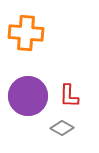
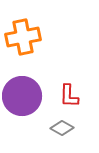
orange cross: moved 3 px left, 4 px down; rotated 16 degrees counterclockwise
purple circle: moved 6 px left
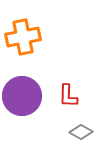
red L-shape: moved 1 px left
gray diamond: moved 19 px right, 4 px down
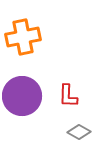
gray diamond: moved 2 px left
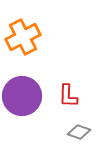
orange cross: rotated 16 degrees counterclockwise
gray diamond: rotated 10 degrees counterclockwise
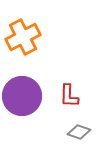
red L-shape: moved 1 px right
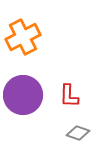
purple circle: moved 1 px right, 1 px up
gray diamond: moved 1 px left, 1 px down
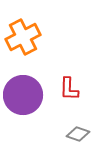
red L-shape: moved 7 px up
gray diamond: moved 1 px down
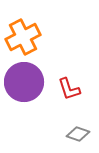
red L-shape: rotated 20 degrees counterclockwise
purple circle: moved 1 px right, 13 px up
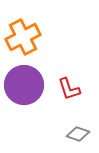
purple circle: moved 3 px down
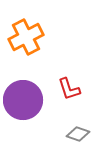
orange cross: moved 3 px right
purple circle: moved 1 px left, 15 px down
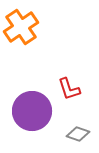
orange cross: moved 5 px left, 10 px up; rotated 8 degrees counterclockwise
purple circle: moved 9 px right, 11 px down
